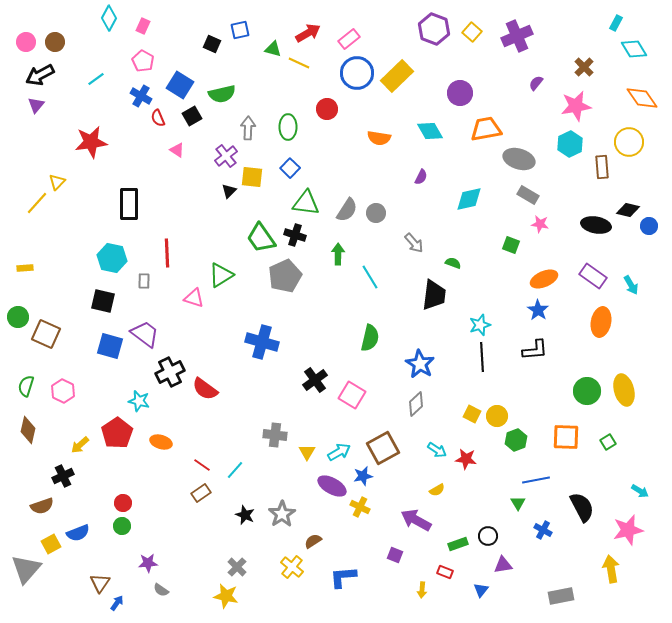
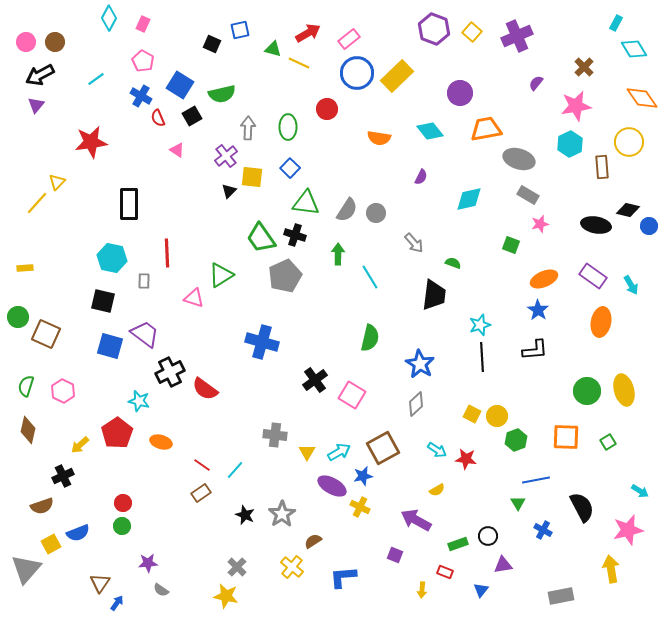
pink rectangle at (143, 26): moved 2 px up
cyan diamond at (430, 131): rotated 8 degrees counterclockwise
pink star at (540, 224): rotated 24 degrees counterclockwise
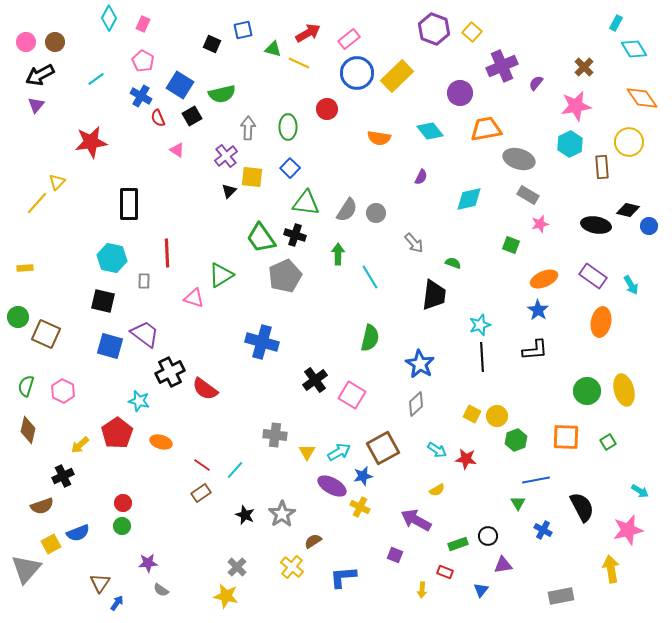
blue square at (240, 30): moved 3 px right
purple cross at (517, 36): moved 15 px left, 30 px down
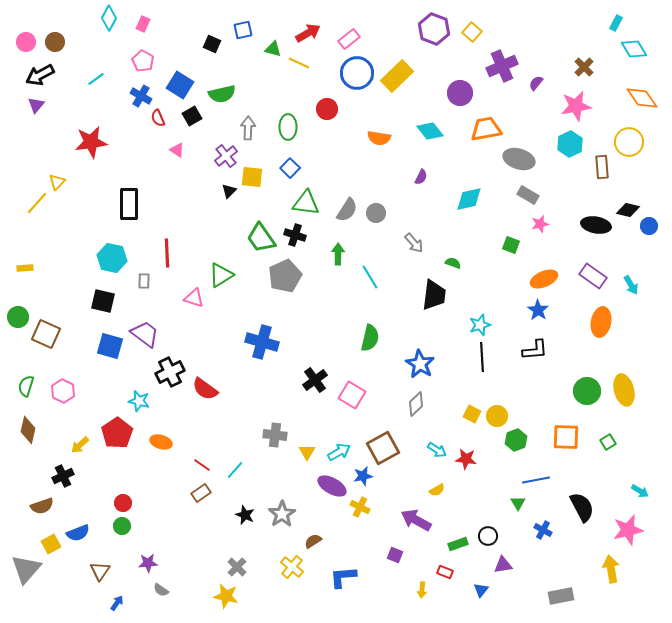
brown triangle at (100, 583): moved 12 px up
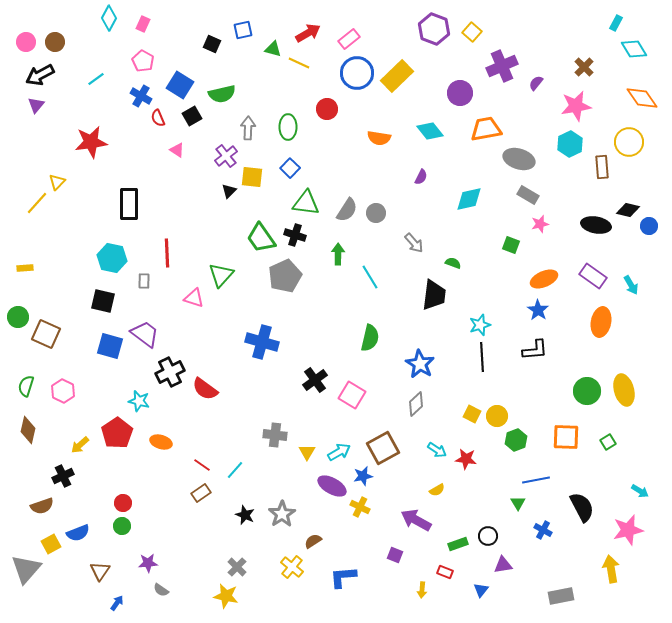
green triangle at (221, 275): rotated 16 degrees counterclockwise
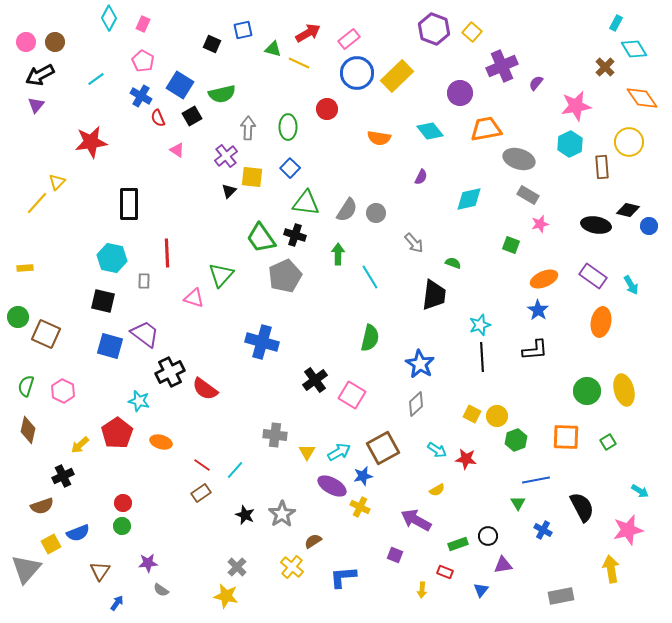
brown cross at (584, 67): moved 21 px right
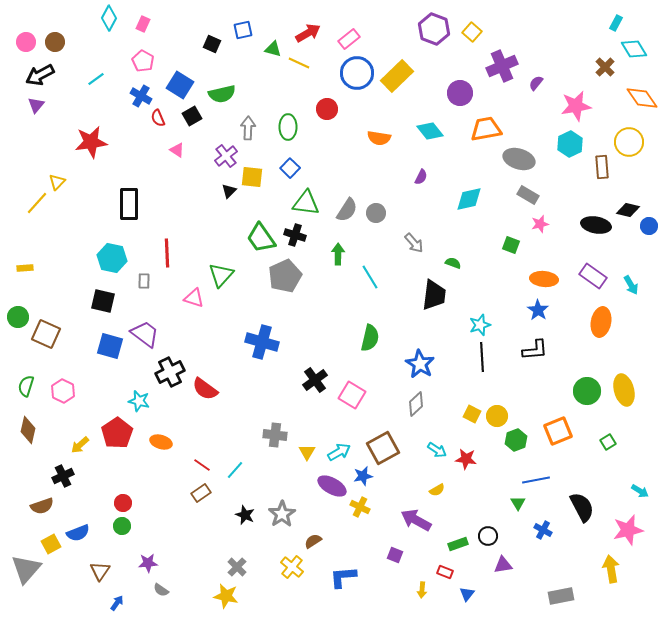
orange ellipse at (544, 279): rotated 28 degrees clockwise
orange square at (566, 437): moved 8 px left, 6 px up; rotated 24 degrees counterclockwise
blue triangle at (481, 590): moved 14 px left, 4 px down
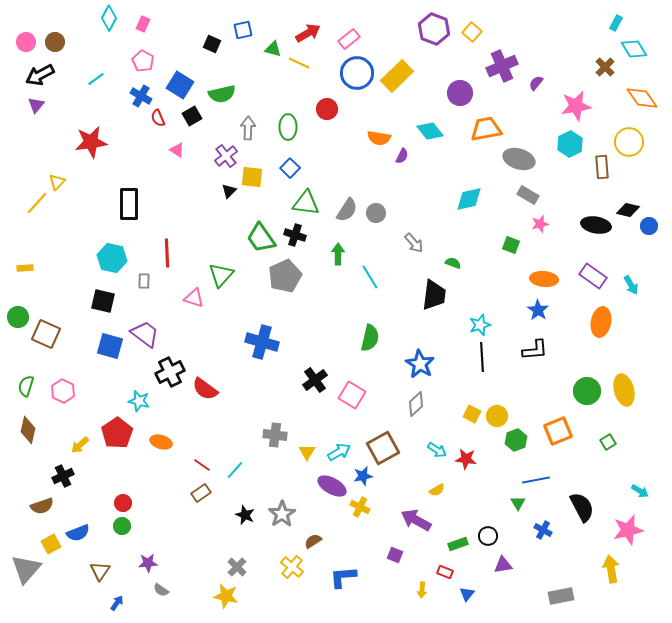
purple semicircle at (421, 177): moved 19 px left, 21 px up
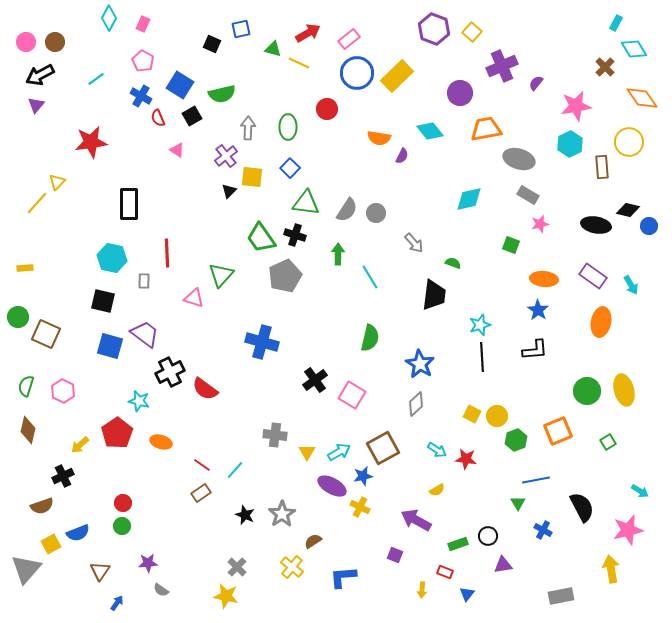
blue square at (243, 30): moved 2 px left, 1 px up
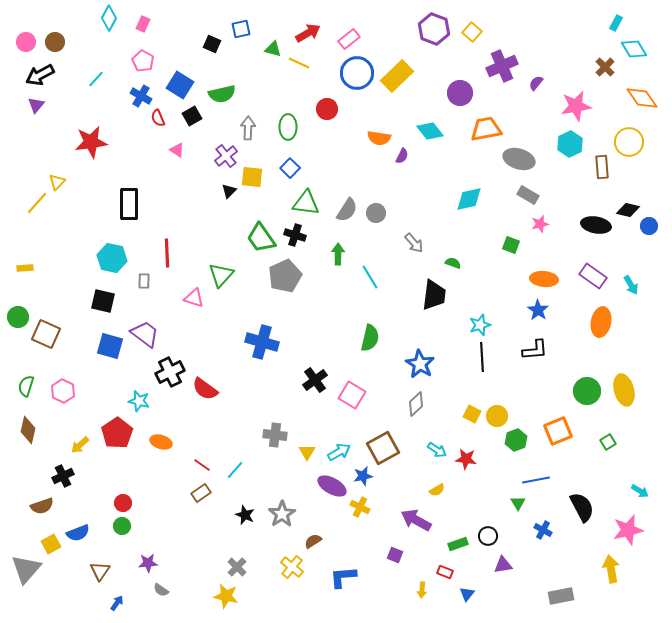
cyan line at (96, 79): rotated 12 degrees counterclockwise
